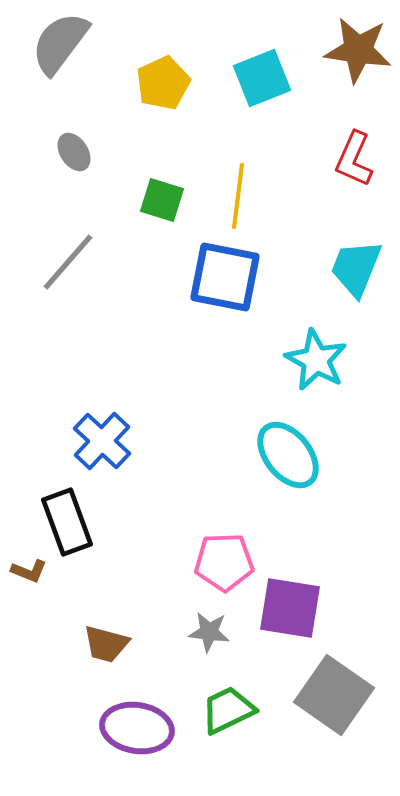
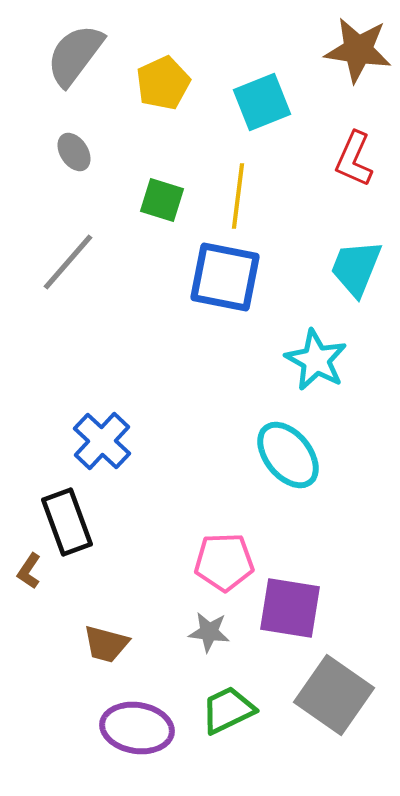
gray semicircle: moved 15 px right, 12 px down
cyan square: moved 24 px down
brown L-shape: rotated 102 degrees clockwise
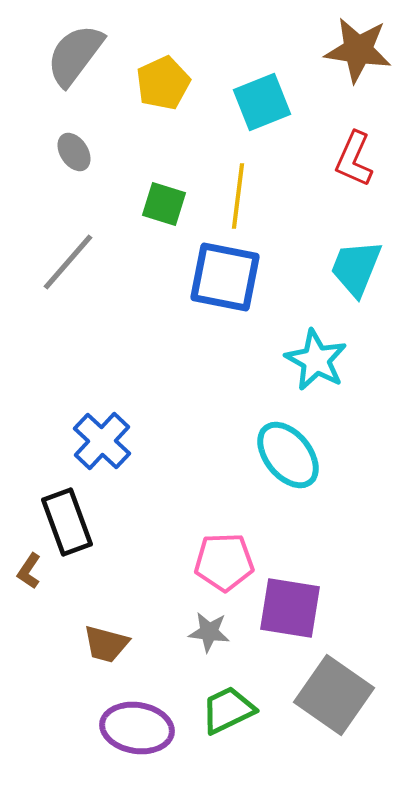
green square: moved 2 px right, 4 px down
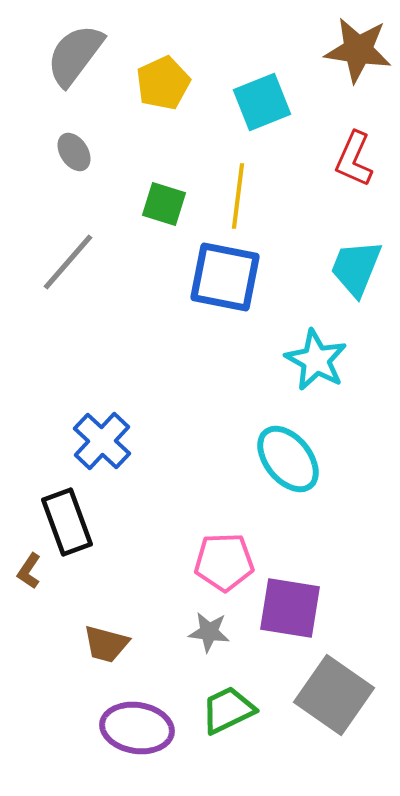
cyan ellipse: moved 4 px down
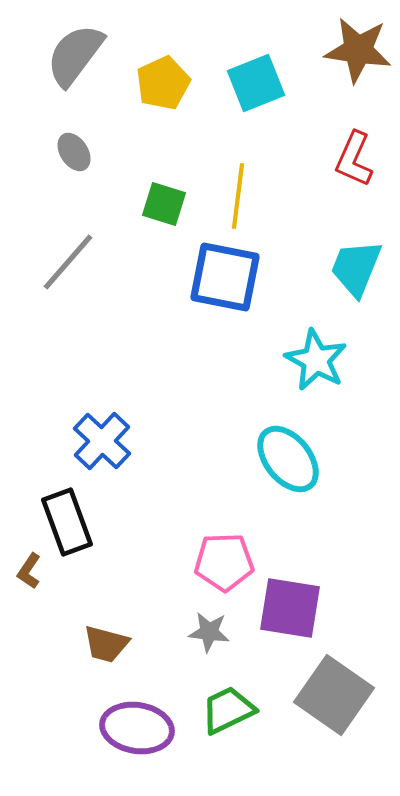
cyan square: moved 6 px left, 19 px up
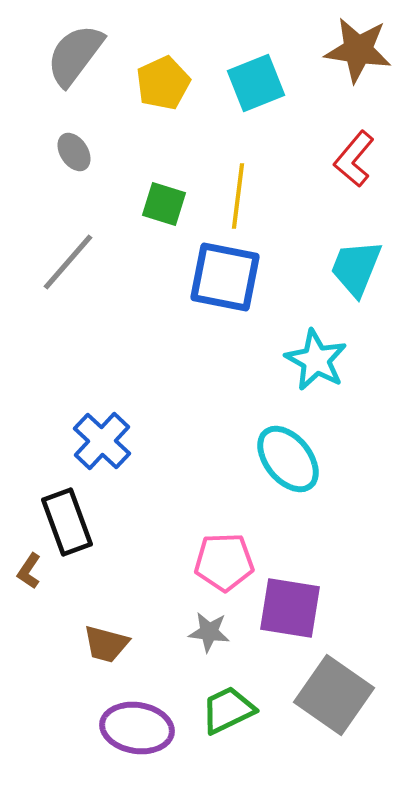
red L-shape: rotated 16 degrees clockwise
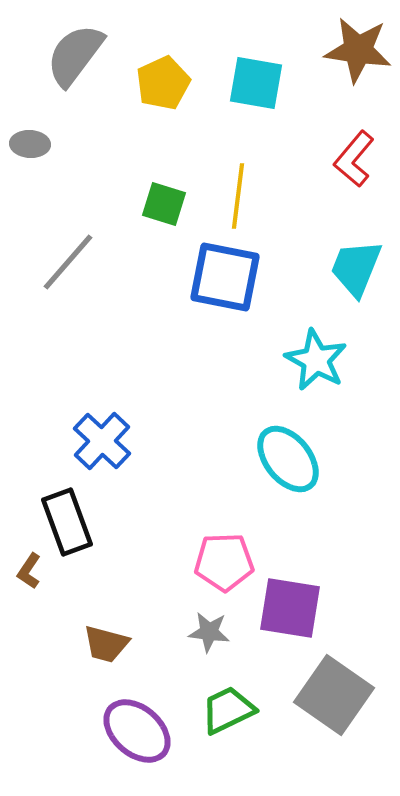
cyan square: rotated 32 degrees clockwise
gray ellipse: moved 44 px left, 8 px up; rotated 54 degrees counterclockwise
purple ellipse: moved 3 px down; rotated 32 degrees clockwise
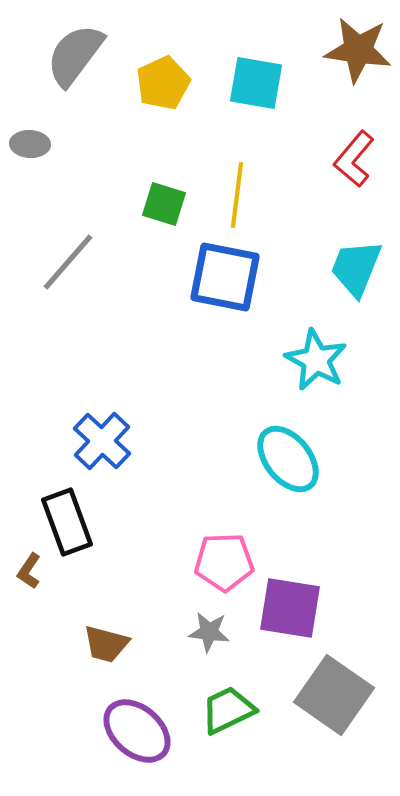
yellow line: moved 1 px left, 1 px up
